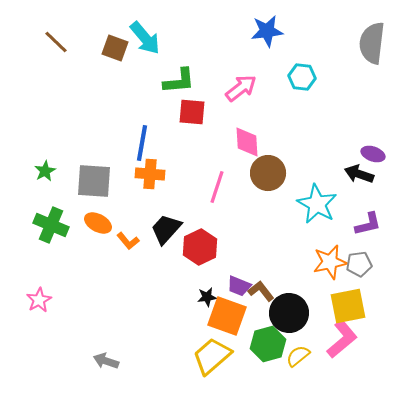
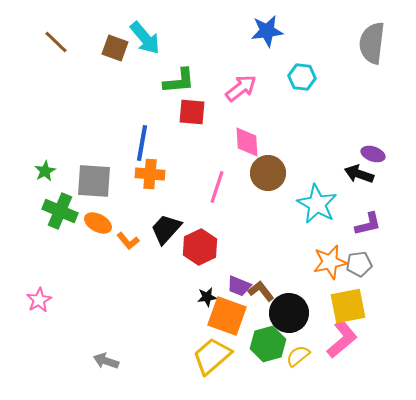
green cross: moved 9 px right, 14 px up
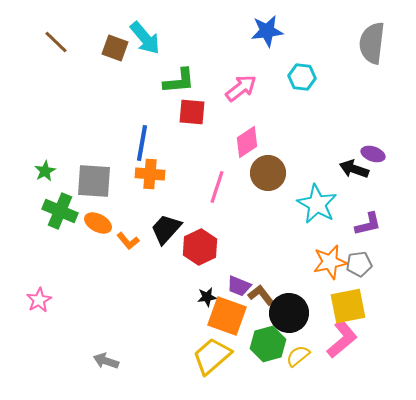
pink diamond: rotated 60 degrees clockwise
black arrow: moved 5 px left, 5 px up
brown L-shape: moved 4 px down
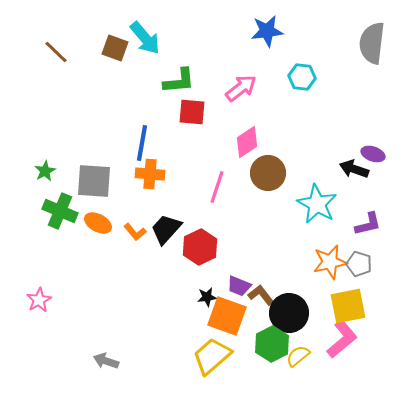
brown line: moved 10 px down
orange L-shape: moved 7 px right, 9 px up
gray pentagon: rotated 25 degrees clockwise
green hexagon: moved 4 px right; rotated 12 degrees counterclockwise
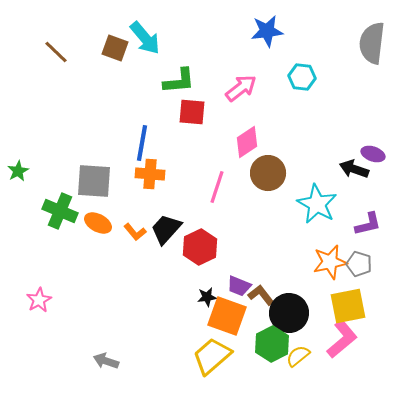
green star: moved 27 px left
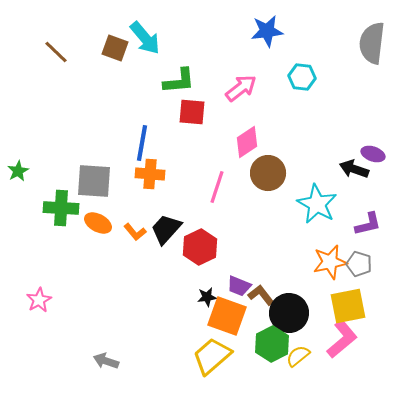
green cross: moved 1 px right, 3 px up; rotated 20 degrees counterclockwise
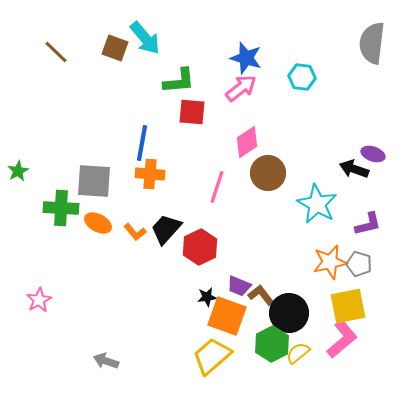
blue star: moved 21 px left, 27 px down; rotated 24 degrees clockwise
yellow semicircle: moved 3 px up
